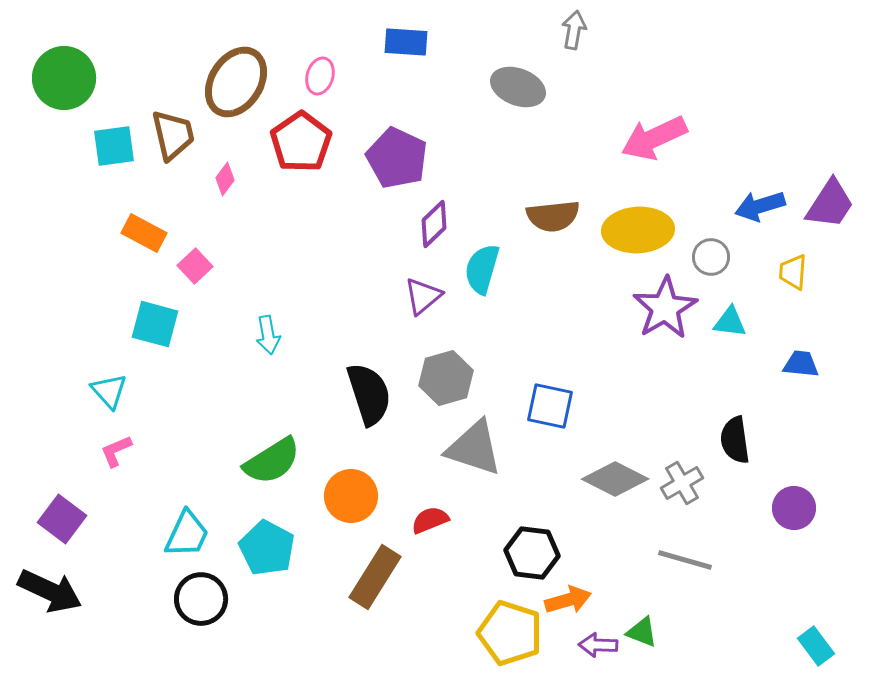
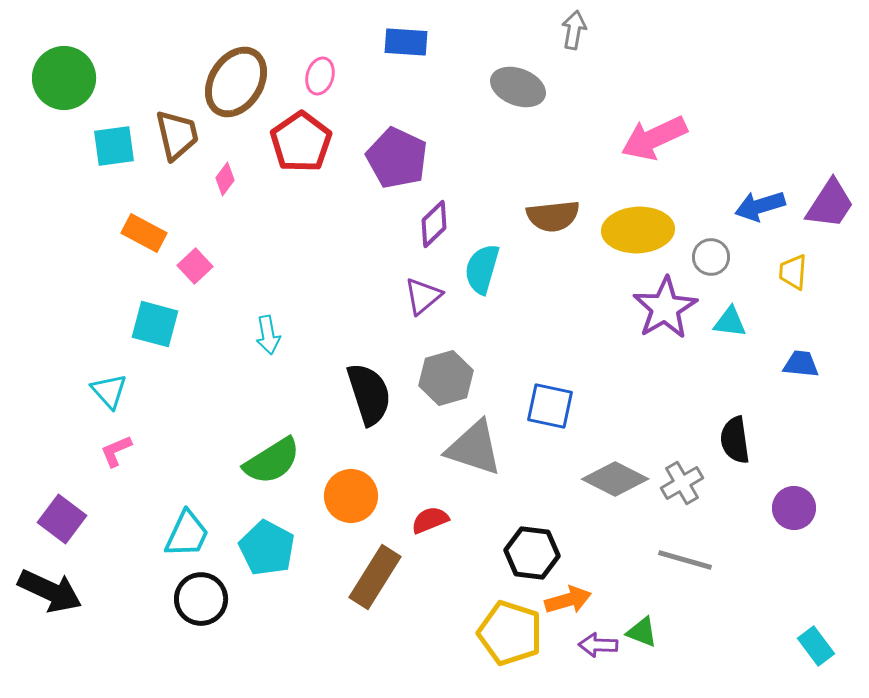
brown trapezoid at (173, 135): moved 4 px right
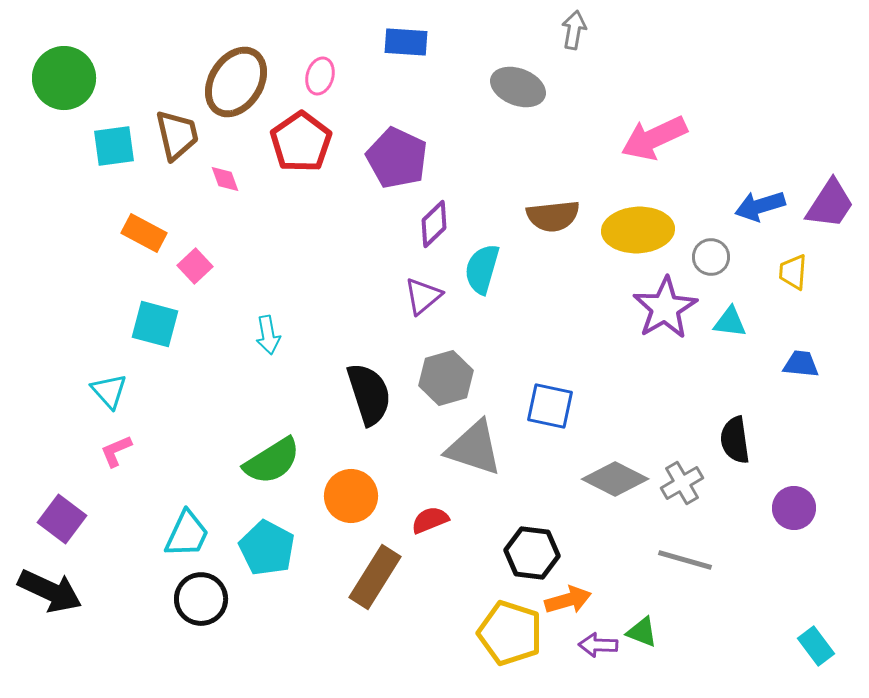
pink diamond at (225, 179): rotated 56 degrees counterclockwise
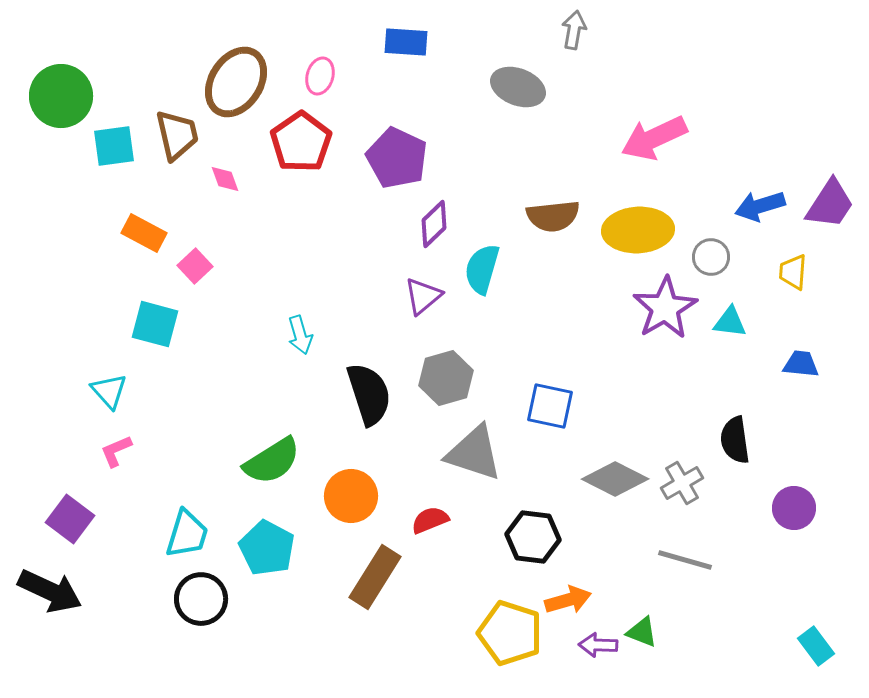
green circle at (64, 78): moved 3 px left, 18 px down
cyan arrow at (268, 335): moved 32 px right; rotated 6 degrees counterclockwise
gray triangle at (474, 448): moved 5 px down
purple square at (62, 519): moved 8 px right
cyan trapezoid at (187, 534): rotated 8 degrees counterclockwise
black hexagon at (532, 553): moved 1 px right, 16 px up
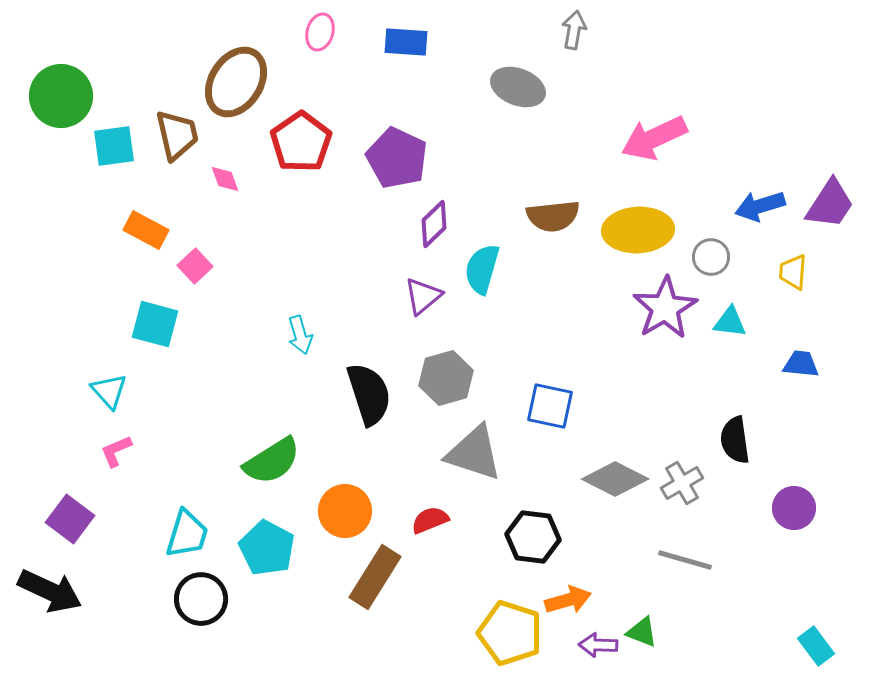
pink ellipse at (320, 76): moved 44 px up
orange rectangle at (144, 233): moved 2 px right, 3 px up
orange circle at (351, 496): moved 6 px left, 15 px down
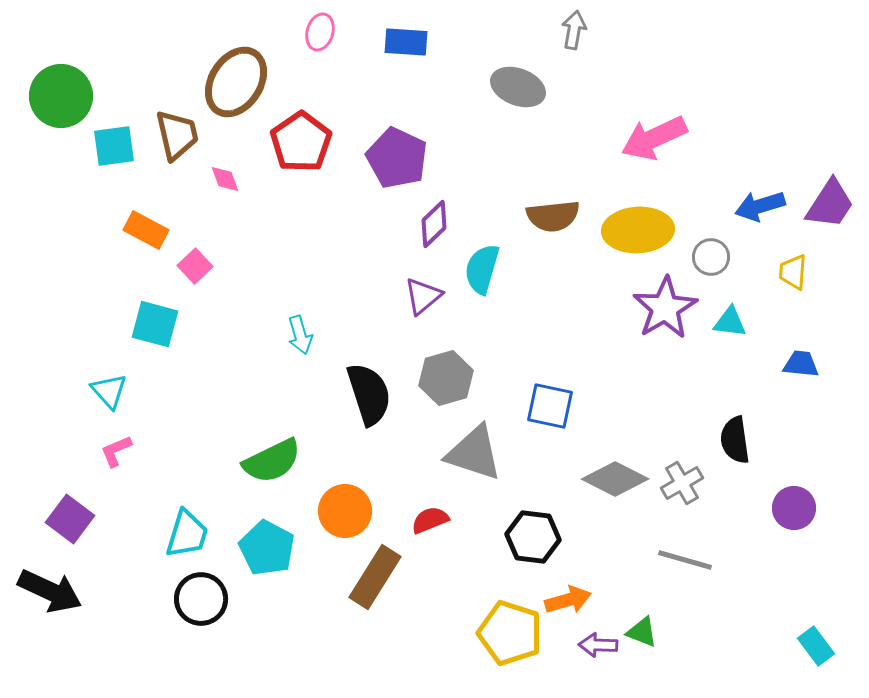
green semicircle at (272, 461): rotated 6 degrees clockwise
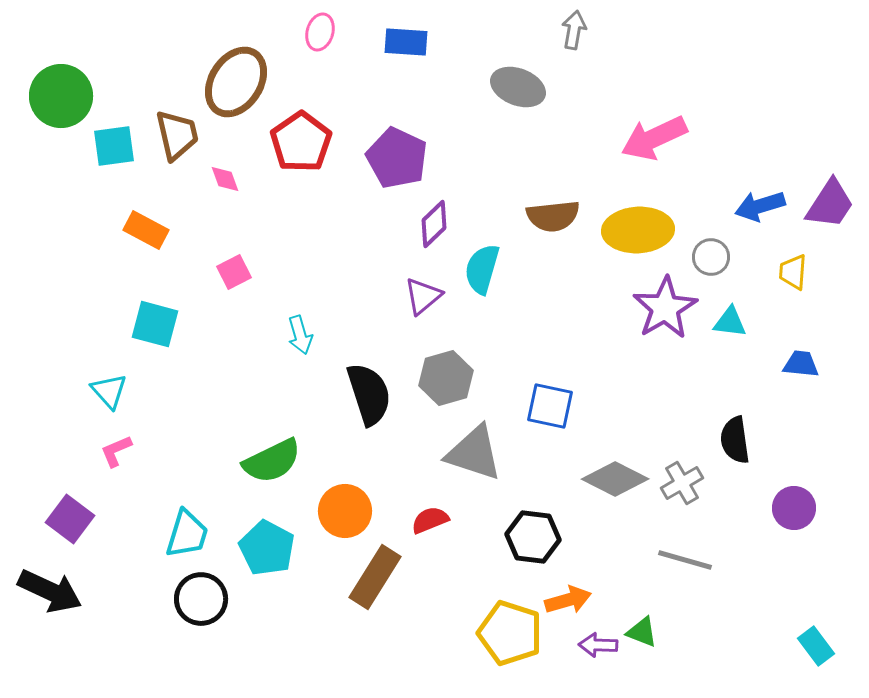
pink square at (195, 266): moved 39 px right, 6 px down; rotated 16 degrees clockwise
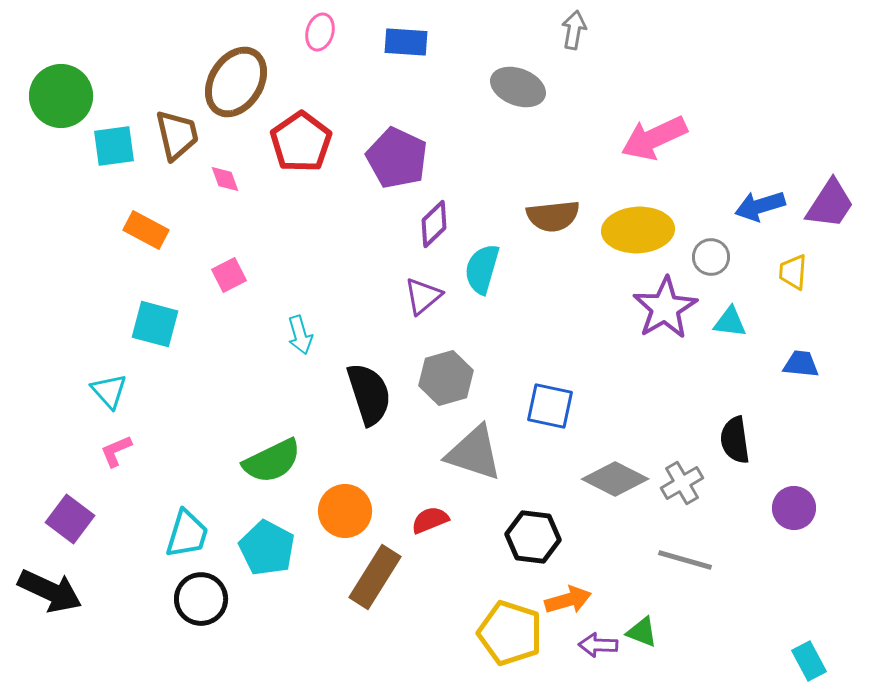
pink square at (234, 272): moved 5 px left, 3 px down
cyan rectangle at (816, 646): moved 7 px left, 15 px down; rotated 9 degrees clockwise
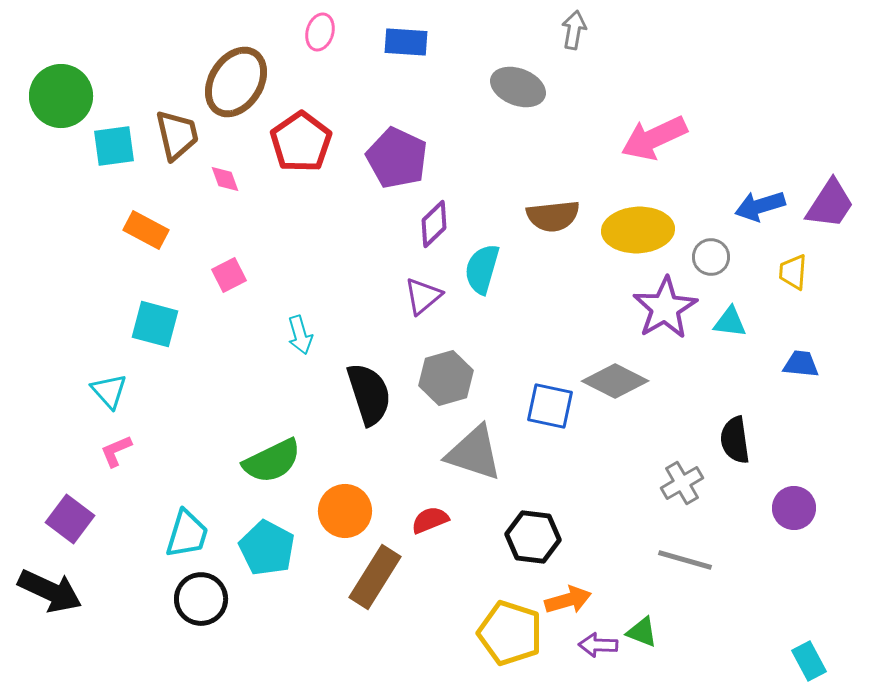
gray diamond at (615, 479): moved 98 px up
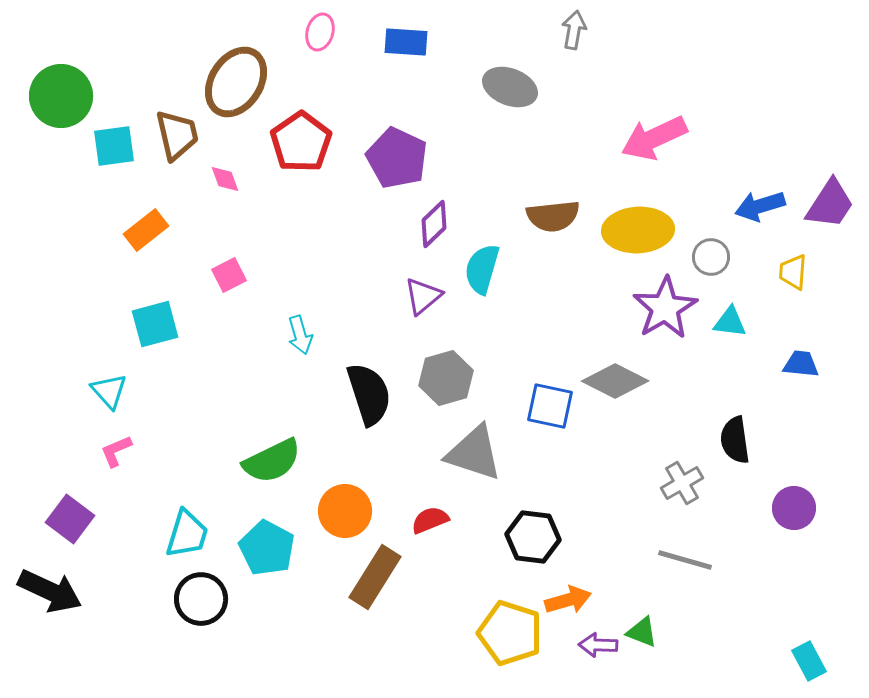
gray ellipse at (518, 87): moved 8 px left
orange rectangle at (146, 230): rotated 66 degrees counterclockwise
cyan square at (155, 324): rotated 30 degrees counterclockwise
